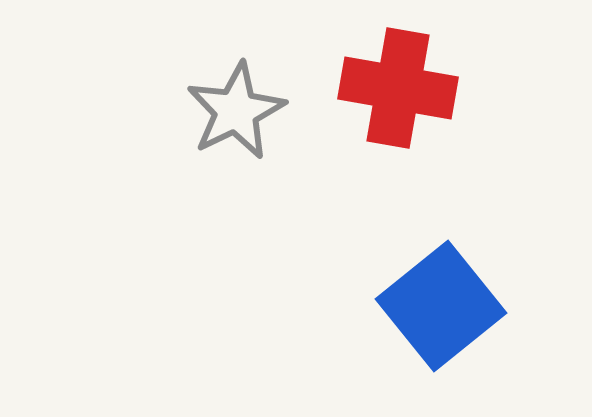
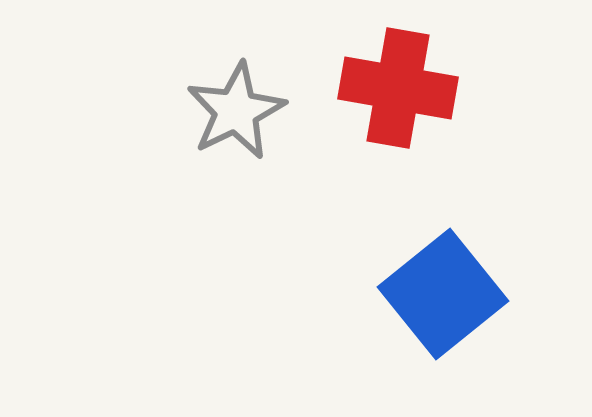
blue square: moved 2 px right, 12 px up
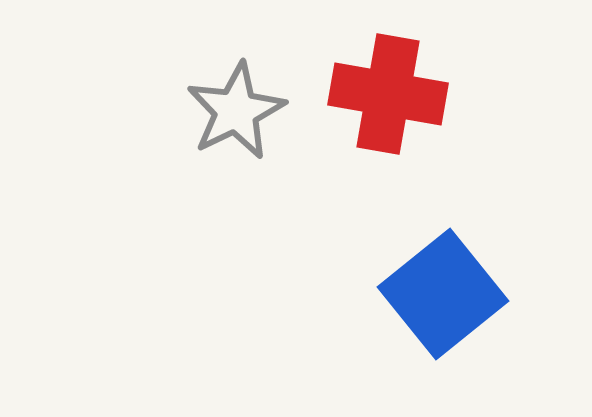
red cross: moved 10 px left, 6 px down
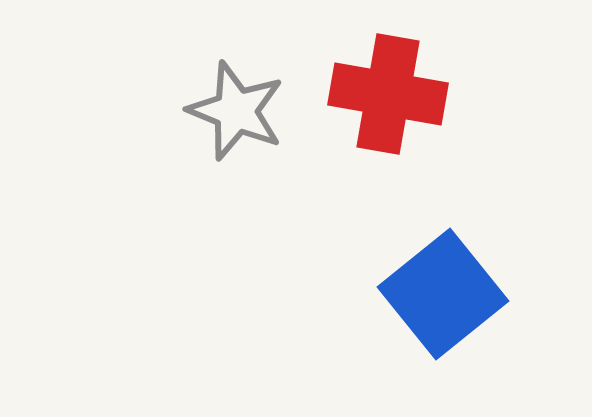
gray star: rotated 24 degrees counterclockwise
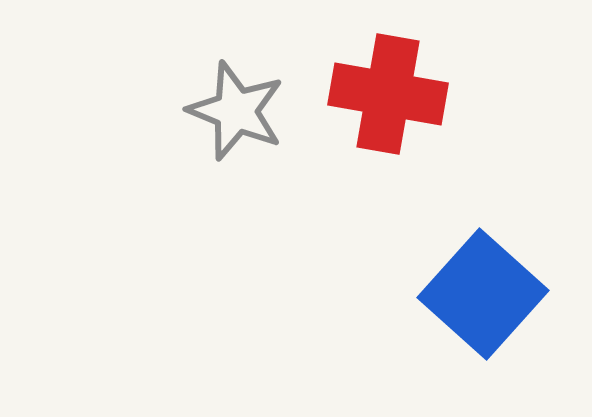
blue square: moved 40 px right; rotated 9 degrees counterclockwise
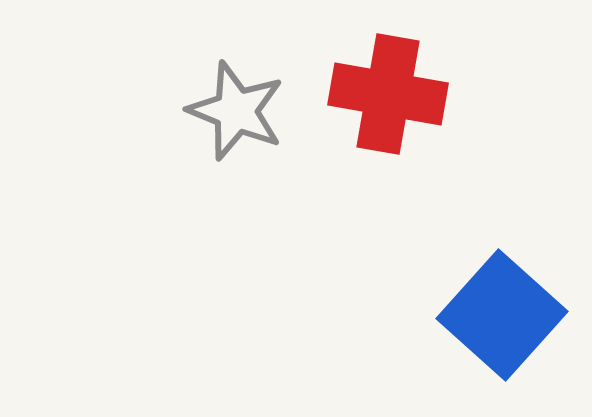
blue square: moved 19 px right, 21 px down
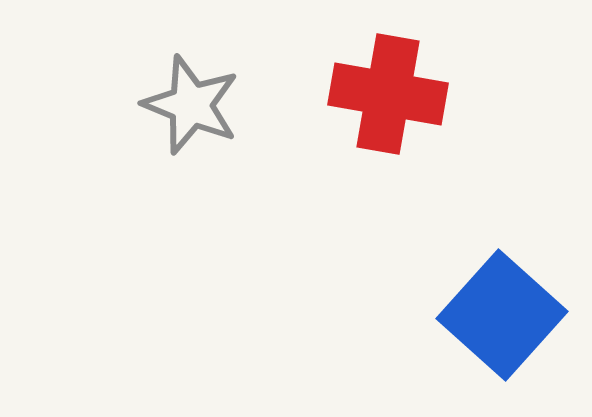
gray star: moved 45 px left, 6 px up
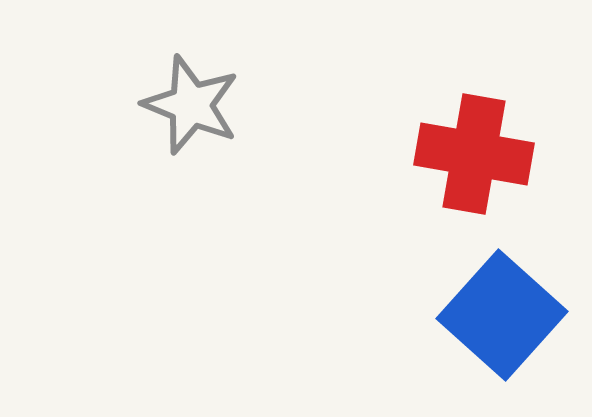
red cross: moved 86 px right, 60 px down
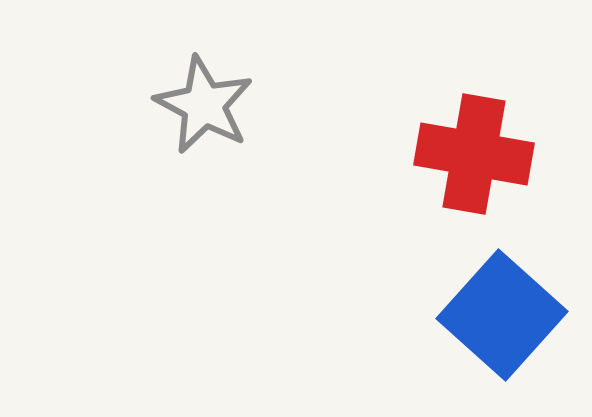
gray star: moved 13 px right; rotated 6 degrees clockwise
